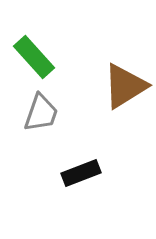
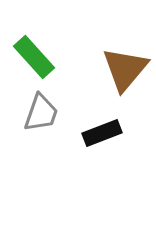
brown triangle: moved 17 px up; rotated 18 degrees counterclockwise
black rectangle: moved 21 px right, 40 px up
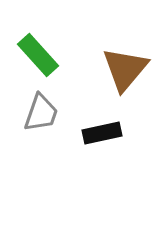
green rectangle: moved 4 px right, 2 px up
black rectangle: rotated 9 degrees clockwise
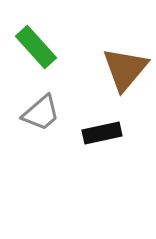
green rectangle: moved 2 px left, 8 px up
gray trapezoid: rotated 30 degrees clockwise
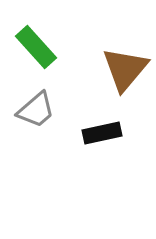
gray trapezoid: moved 5 px left, 3 px up
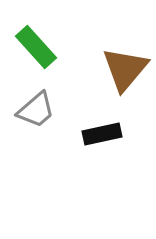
black rectangle: moved 1 px down
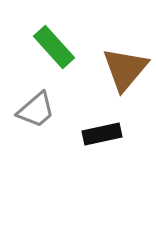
green rectangle: moved 18 px right
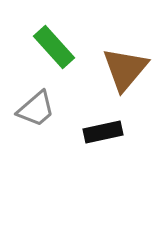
gray trapezoid: moved 1 px up
black rectangle: moved 1 px right, 2 px up
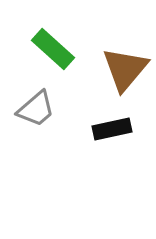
green rectangle: moved 1 px left, 2 px down; rotated 6 degrees counterclockwise
black rectangle: moved 9 px right, 3 px up
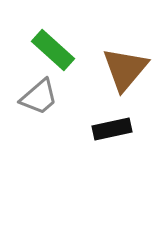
green rectangle: moved 1 px down
gray trapezoid: moved 3 px right, 12 px up
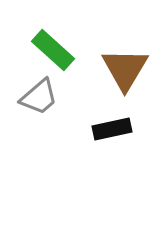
brown triangle: rotated 9 degrees counterclockwise
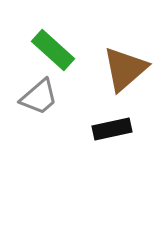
brown triangle: rotated 18 degrees clockwise
